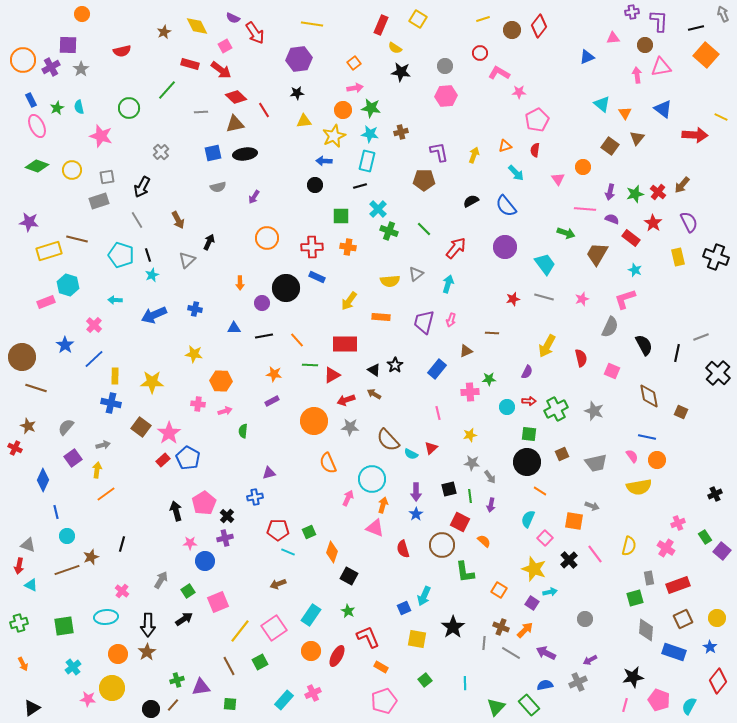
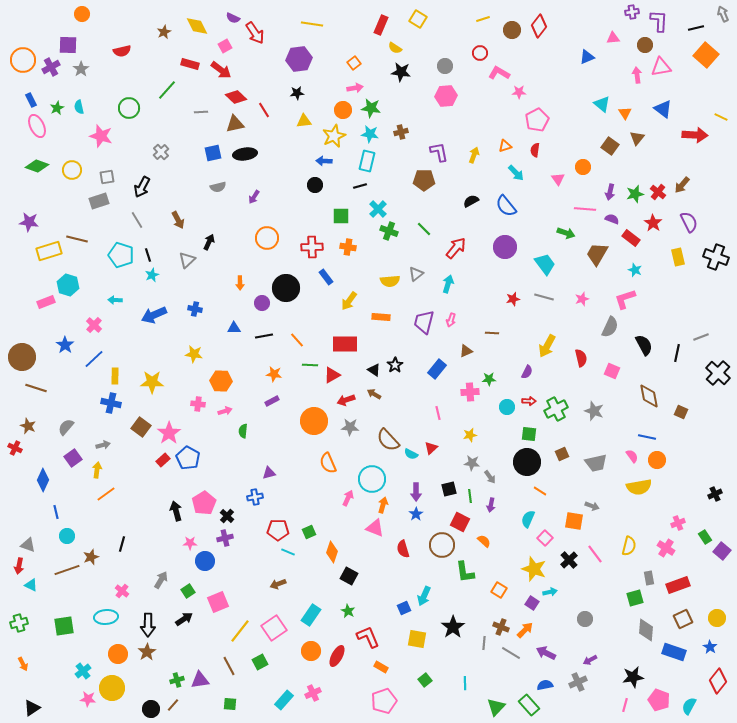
blue rectangle at (317, 277): moved 9 px right; rotated 28 degrees clockwise
cyan cross at (73, 667): moved 10 px right, 4 px down
purple triangle at (201, 687): moved 1 px left, 7 px up
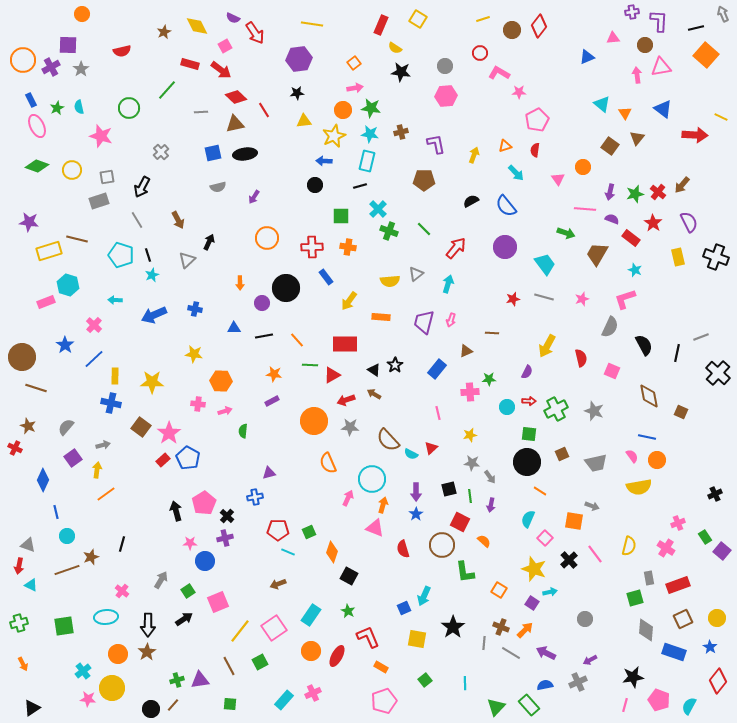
purple L-shape at (439, 152): moved 3 px left, 8 px up
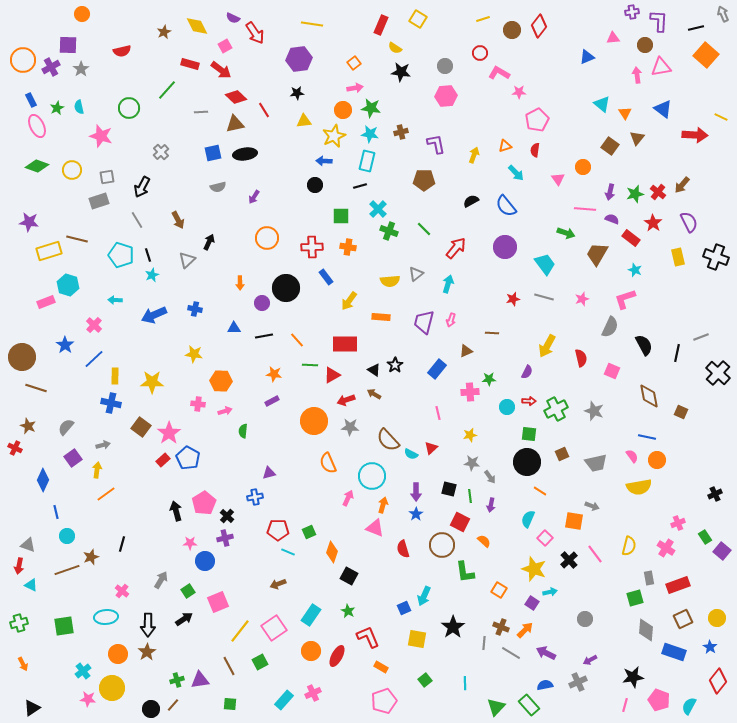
cyan circle at (372, 479): moved 3 px up
black square at (449, 489): rotated 28 degrees clockwise
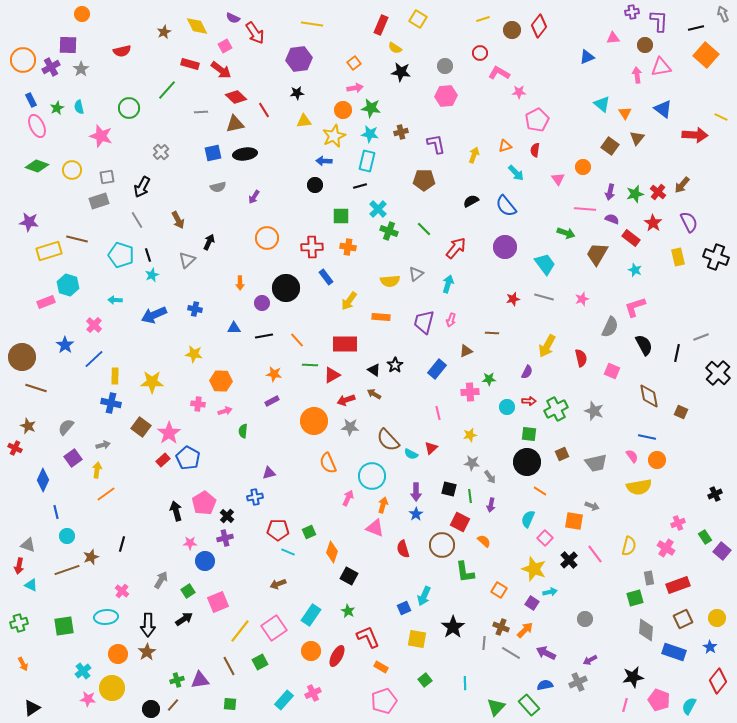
pink L-shape at (625, 299): moved 10 px right, 8 px down
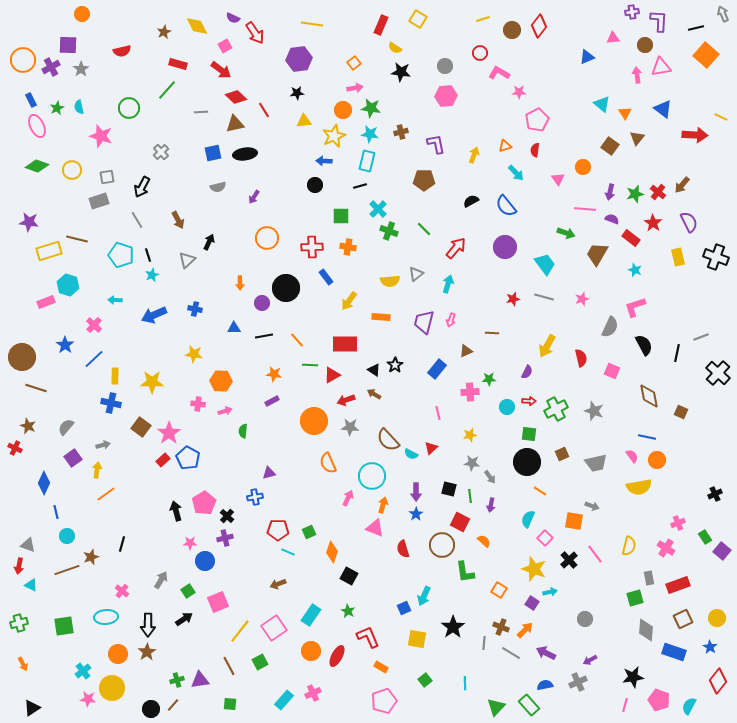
red rectangle at (190, 64): moved 12 px left
blue diamond at (43, 480): moved 1 px right, 3 px down
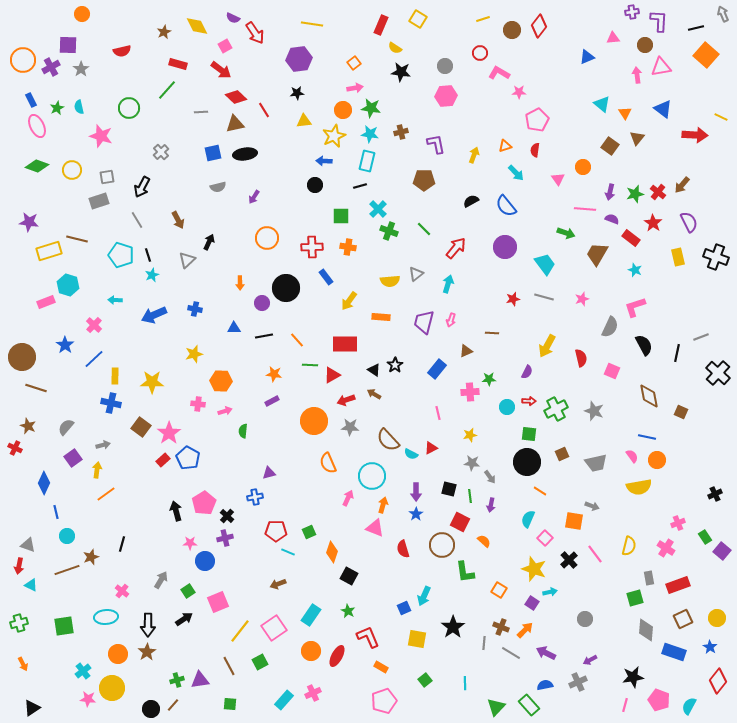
yellow star at (194, 354): rotated 24 degrees counterclockwise
red triangle at (431, 448): rotated 16 degrees clockwise
red pentagon at (278, 530): moved 2 px left, 1 px down
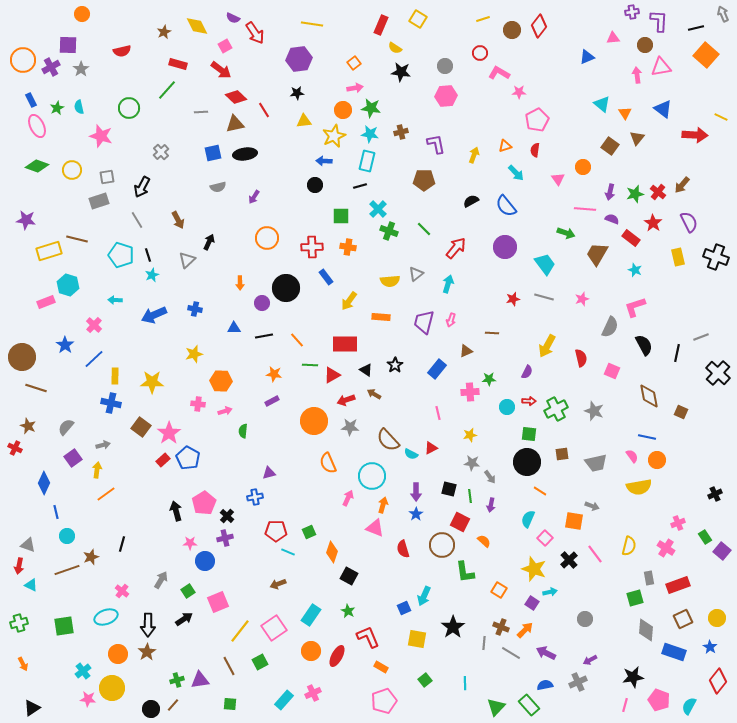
purple star at (29, 222): moved 3 px left, 2 px up
black triangle at (374, 370): moved 8 px left
brown square at (562, 454): rotated 16 degrees clockwise
cyan ellipse at (106, 617): rotated 15 degrees counterclockwise
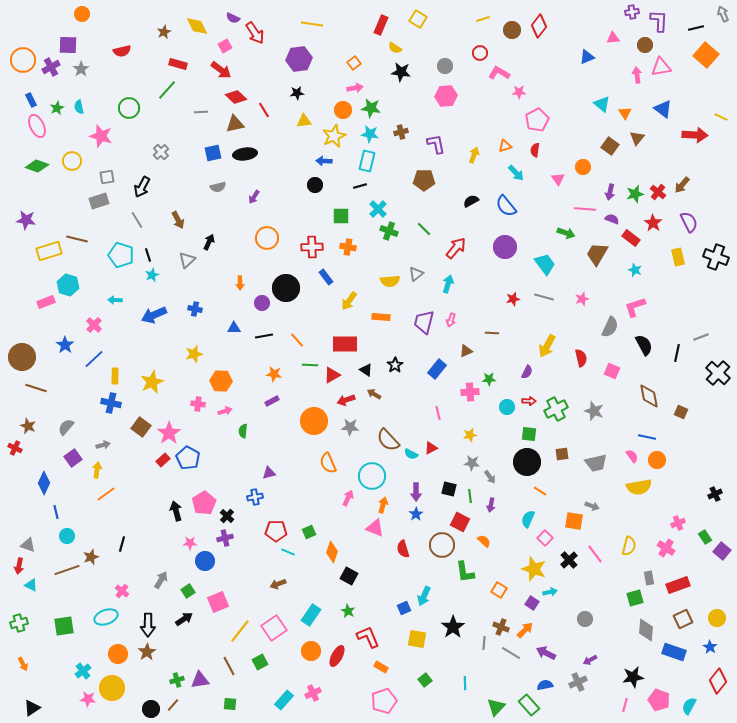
yellow circle at (72, 170): moved 9 px up
yellow star at (152, 382): rotated 25 degrees counterclockwise
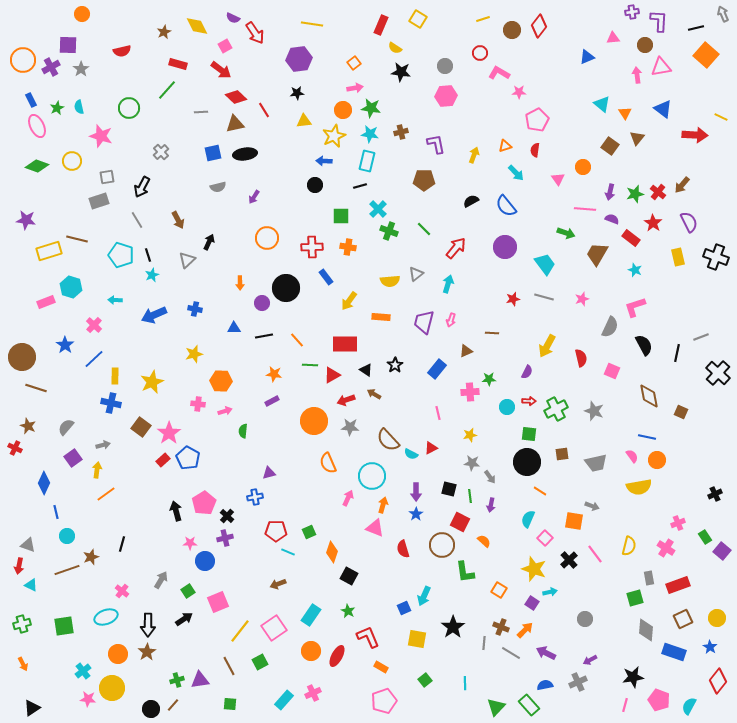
cyan hexagon at (68, 285): moved 3 px right, 2 px down
green cross at (19, 623): moved 3 px right, 1 px down
